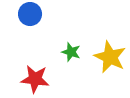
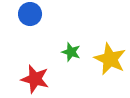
yellow star: moved 2 px down
red star: rotated 8 degrees clockwise
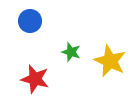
blue circle: moved 7 px down
yellow star: moved 2 px down
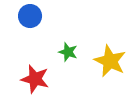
blue circle: moved 5 px up
green star: moved 3 px left
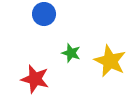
blue circle: moved 14 px right, 2 px up
green star: moved 3 px right, 1 px down
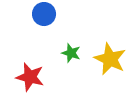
yellow star: moved 2 px up
red star: moved 5 px left, 2 px up
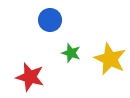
blue circle: moved 6 px right, 6 px down
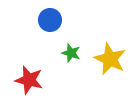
red star: moved 1 px left, 3 px down
